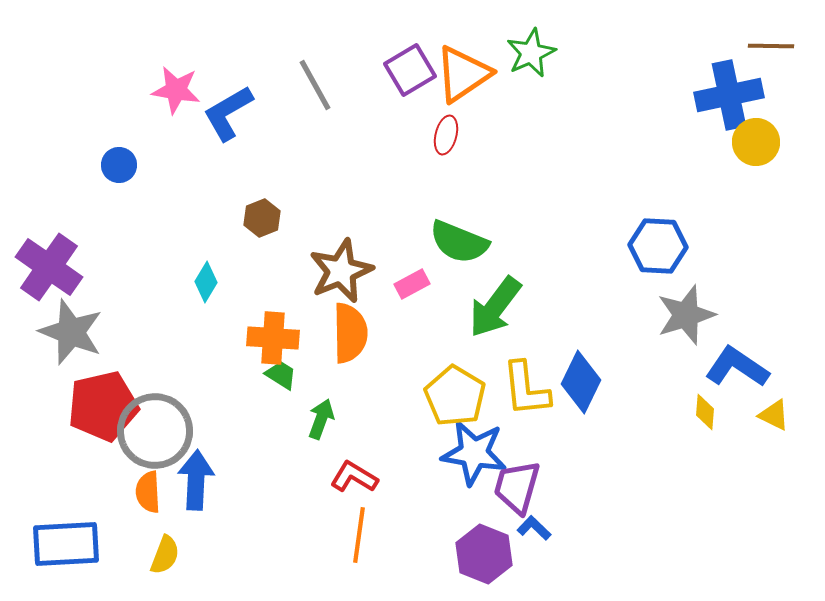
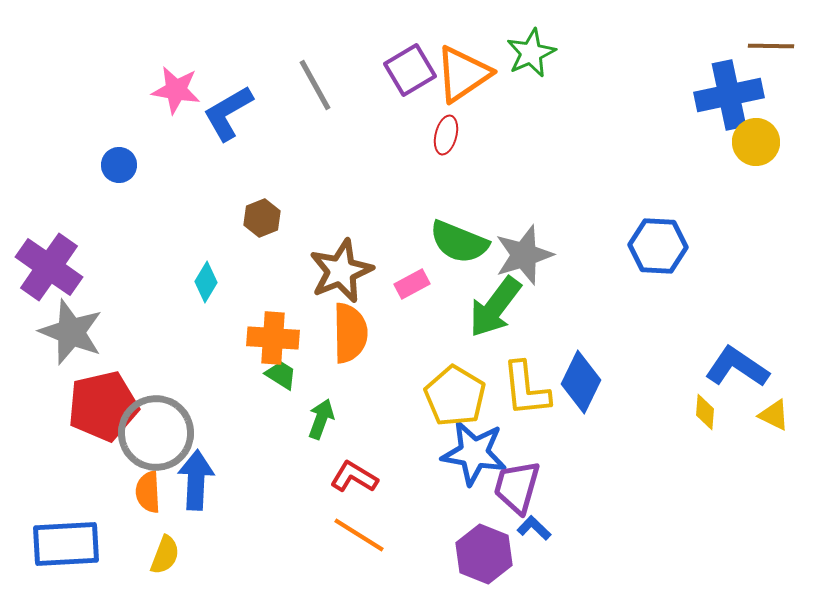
gray star at (686, 315): moved 162 px left, 60 px up
gray circle at (155, 431): moved 1 px right, 2 px down
orange line at (359, 535): rotated 66 degrees counterclockwise
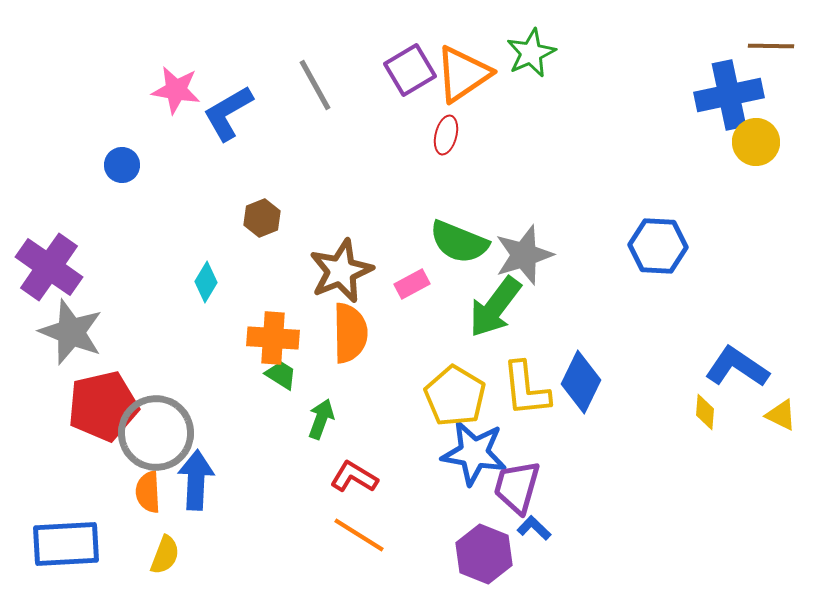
blue circle at (119, 165): moved 3 px right
yellow triangle at (774, 415): moved 7 px right
